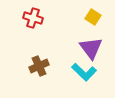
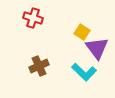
yellow square: moved 11 px left, 15 px down
purple triangle: moved 6 px right
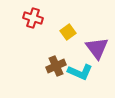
yellow square: moved 14 px left; rotated 21 degrees clockwise
brown cross: moved 17 px right
cyan L-shape: moved 4 px left; rotated 20 degrees counterclockwise
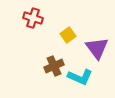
yellow square: moved 3 px down
brown cross: moved 2 px left
cyan L-shape: moved 5 px down
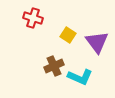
yellow square: rotated 21 degrees counterclockwise
purple triangle: moved 6 px up
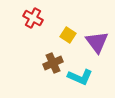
red cross: rotated 12 degrees clockwise
brown cross: moved 1 px left, 3 px up
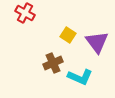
red cross: moved 8 px left, 5 px up
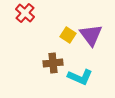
red cross: rotated 12 degrees clockwise
purple triangle: moved 6 px left, 7 px up
brown cross: rotated 18 degrees clockwise
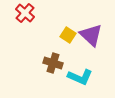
purple triangle: rotated 10 degrees counterclockwise
brown cross: rotated 24 degrees clockwise
